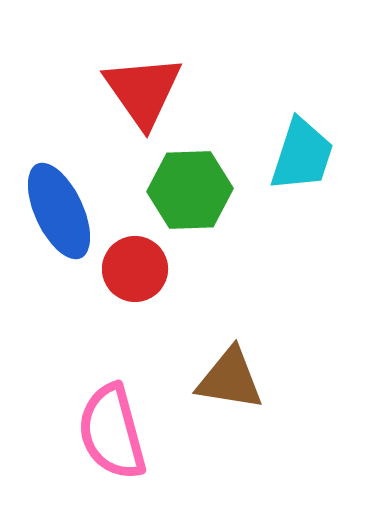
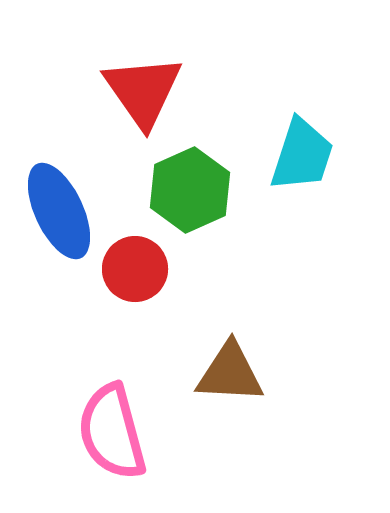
green hexagon: rotated 22 degrees counterclockwise
brown triangle: moved 6 px up; rotated 6 degrees counterclockwise
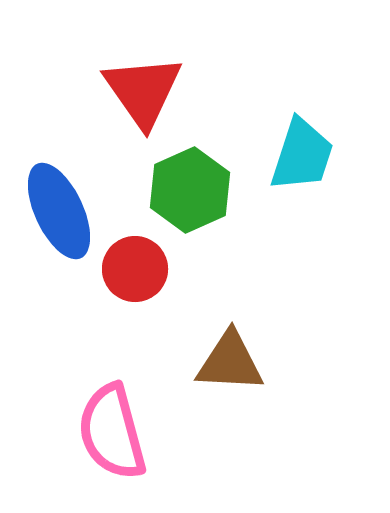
brown triangle: moved 11 px up
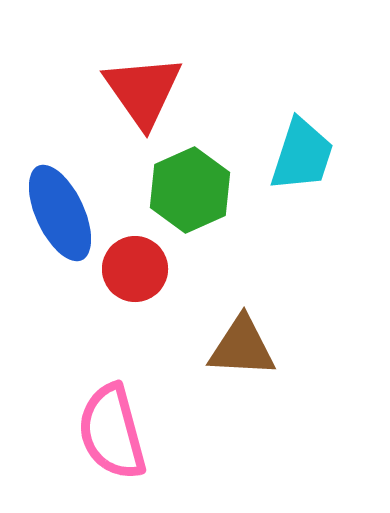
blue ellipse: moved 1 px right, 2 px down
brown triangle: moved 12 px right, 15 px up
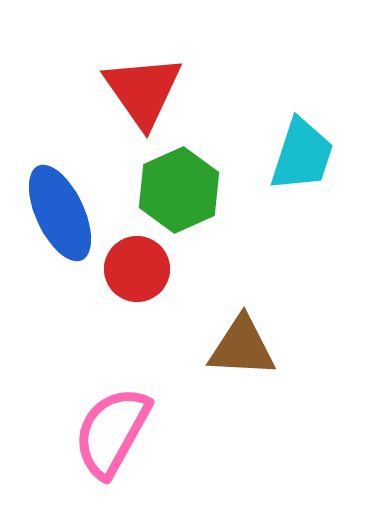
green hexagon: moved 11 px left
red circle: moved 2 px right
pink semicircle: rotated 44 degrees clockwise
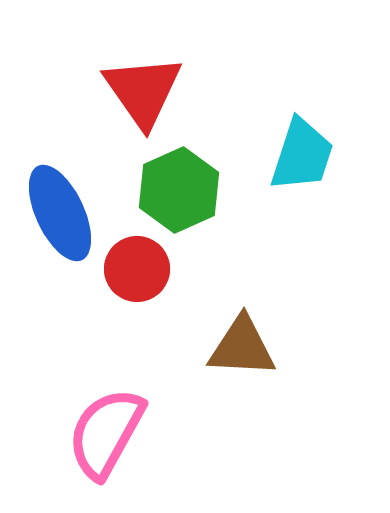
pink semicircle: moved 6 px left, 1 px down
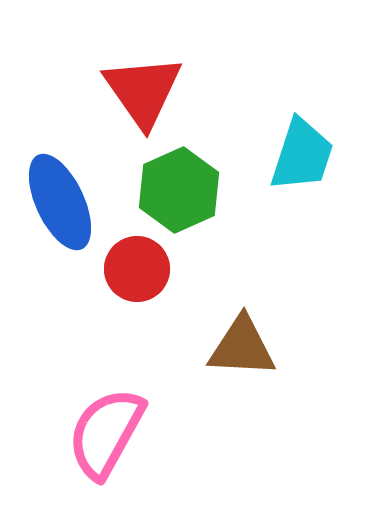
blue ellipse: moved 11 px up
